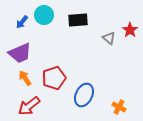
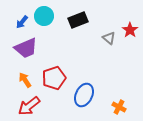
cyan circle: moved 1 px down
black rectangle: rotated 18 degrees counterclockwise
purple trapezoid: moved 6 px right, 5 px up
orange arrow: moved 2 px down
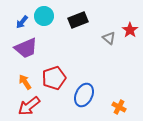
orange arrow: moved 2 px down
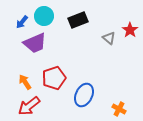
purple trapezoid: moved 9 px right, 5 px up
orange cross: moved 2 px down
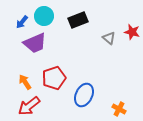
red star: moved 2 px right, 2 px down; rotated 21 degrees counterclockwise
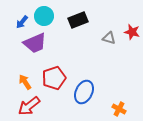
gray triangle: rotated 24 degrees counterclockwise
blue ellipse: moved 3 px up
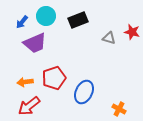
cyan circle: moved 2 px right
orange arrow: rotated 63 degrees counterclockwise
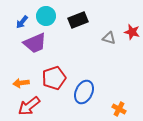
orange arrow: moved 4 px left, 1 px down
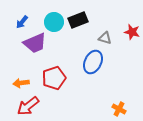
cyan circle: moved 8 px right, 6 px down
gray triangle: moved 4 px left
blue ellipse: moved 9 px right, 30 px up
red arrow: moved 1 px left
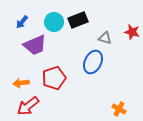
purple trapezoid: moved 2 px down
